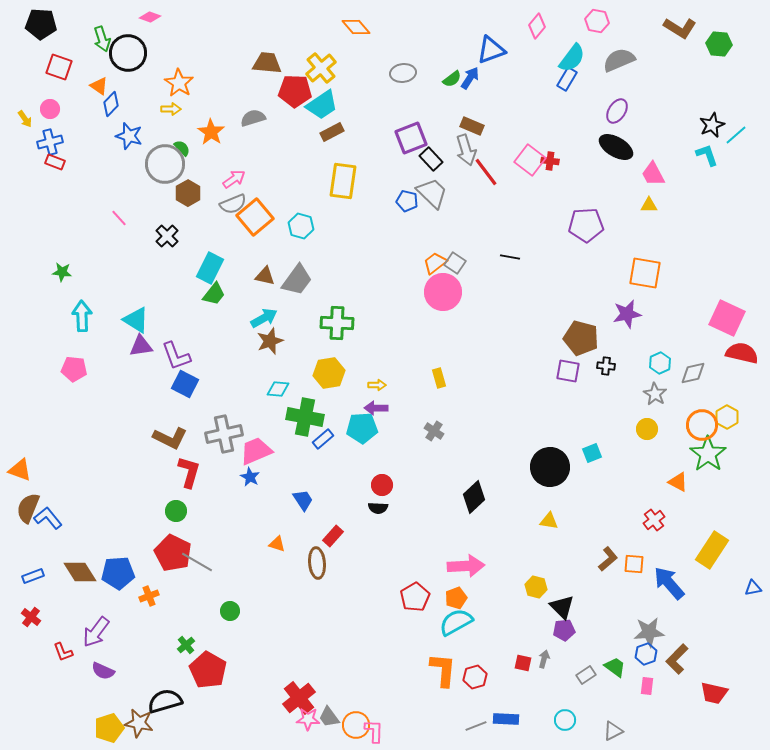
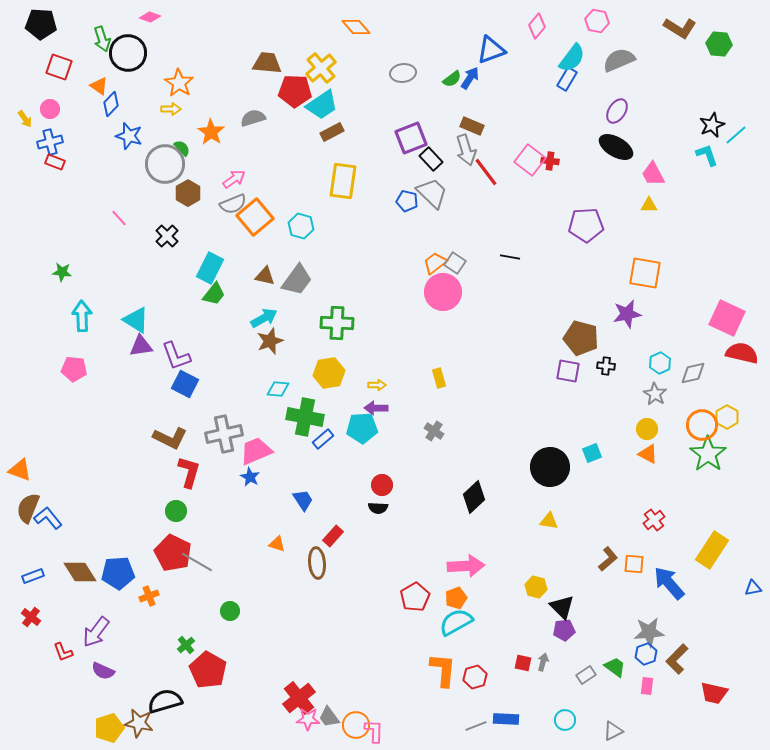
orange triangle at (678, 482): moved 30 px left, 28 px up
gray arrow at (544, 659): moved 1 px left, 3 px down
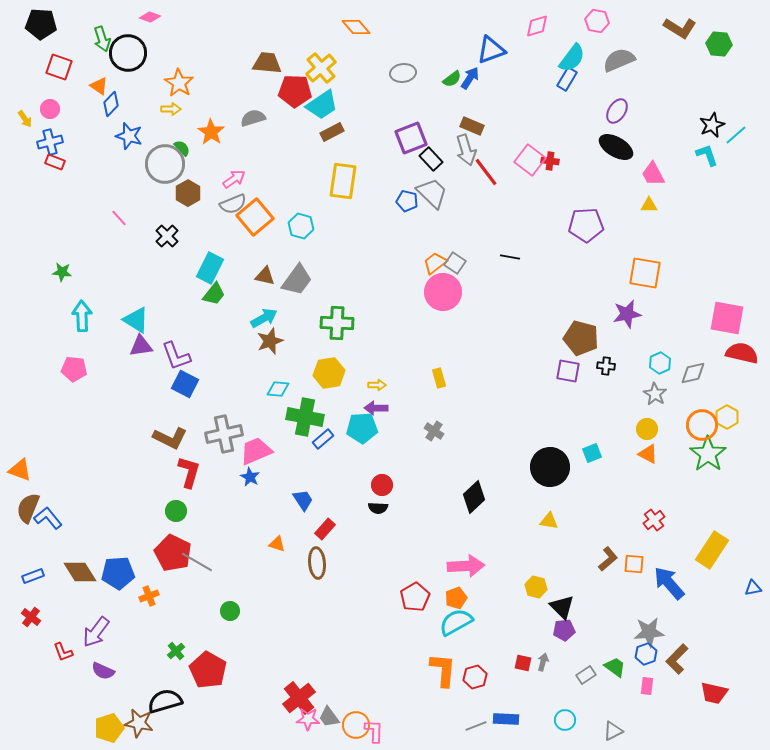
pink diamond at (537, 26): rotated 35 degrees clockwise
pink square at (727, 318): rotated 15 degrees counterclockwise
red rectangle at (333, 536): moved 8 px left, 7 px up
green cross at (186, 645): moved 10 px left, 6 px down
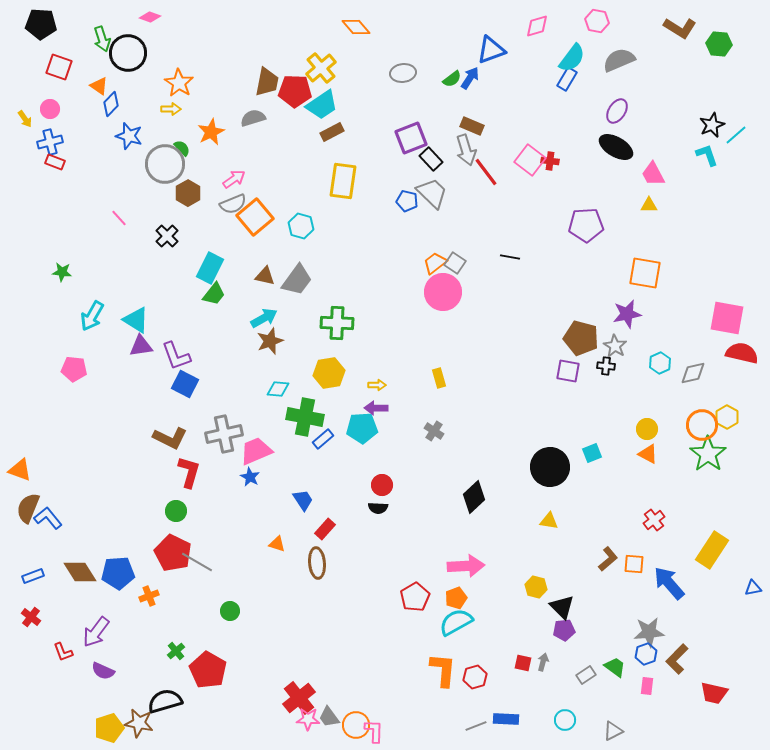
brown trapezoid at (267, 63): moved 19 px down; rotated 96 degrees clockwise
orange star at (211, 132): rotated 12 degrees clockwise
cyan arrow at (82, 316): moved 10 px right; rotated 148 degrees counterclockwise
gray star at (655, 394): moved 40 px left, 48 px up
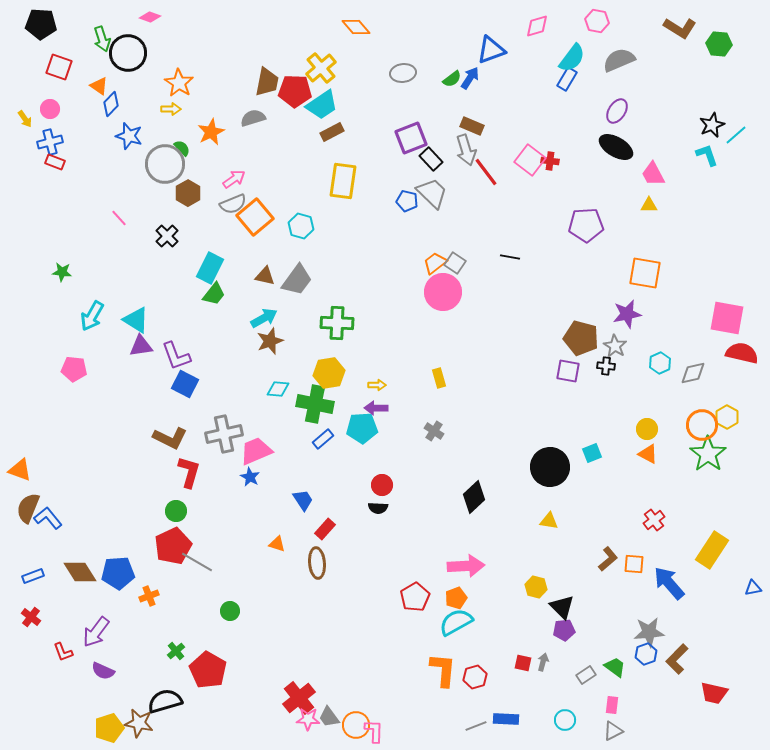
green cross at (305, 417): moved 10 px right, 13 px up
red pentagon at (173, 553): moved 7 px up; rotated 21 degrees clockwise
pink rectangle at (647, 686): moved 35 px left, 19 px down
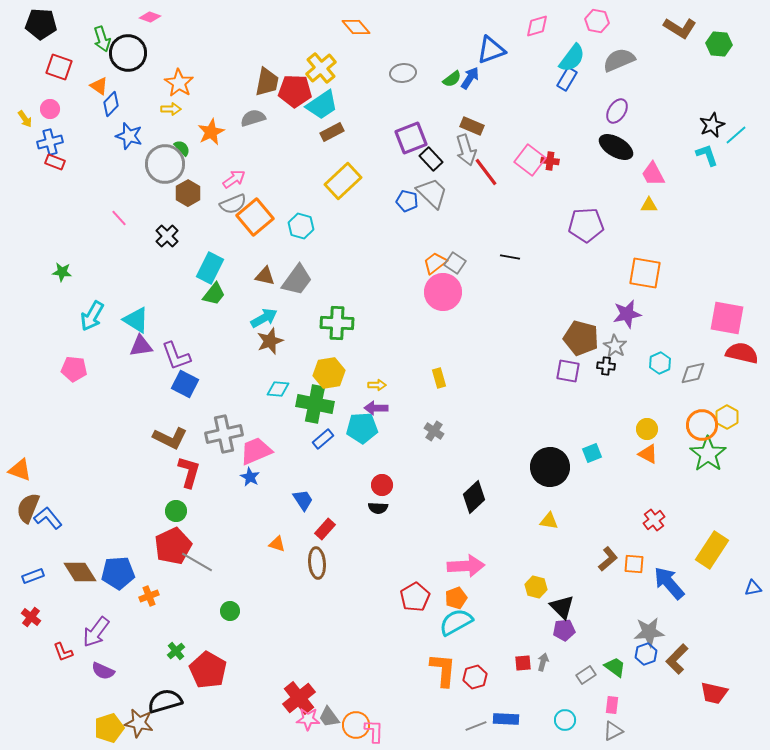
yellow rectangle at (343, 181): rotated 39 degrees clockwise
red square at (523, 663): rotated 18 degrees counterclockwise
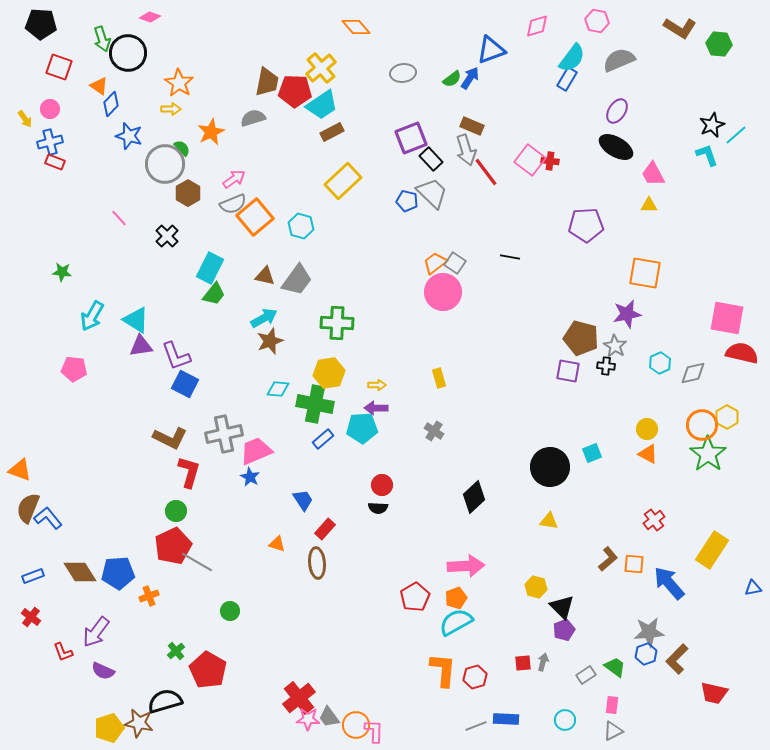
purple pentagon at (564, 630): rotated 15 degrees counterclockwise
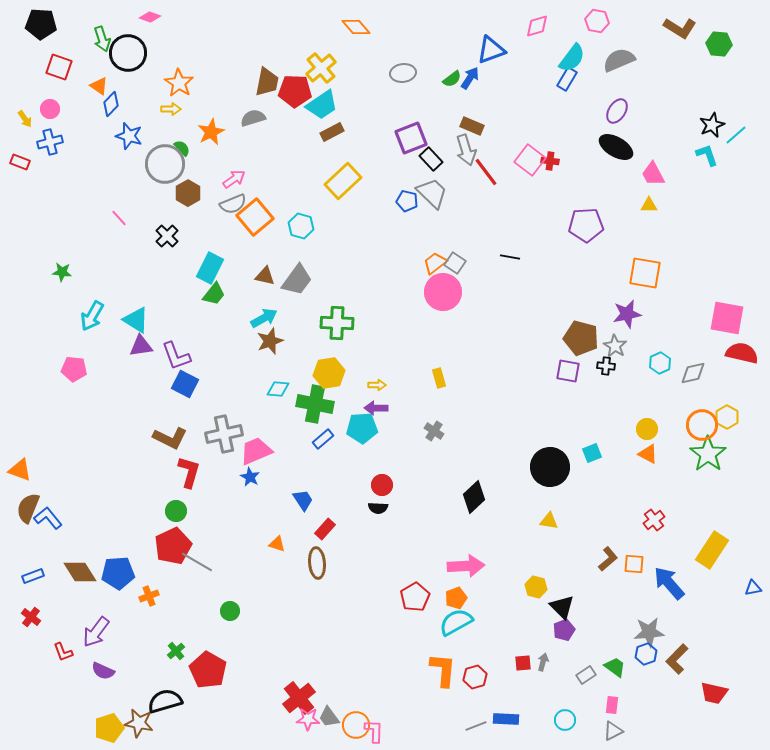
red rectangle at (55, 162): moved 35 px left
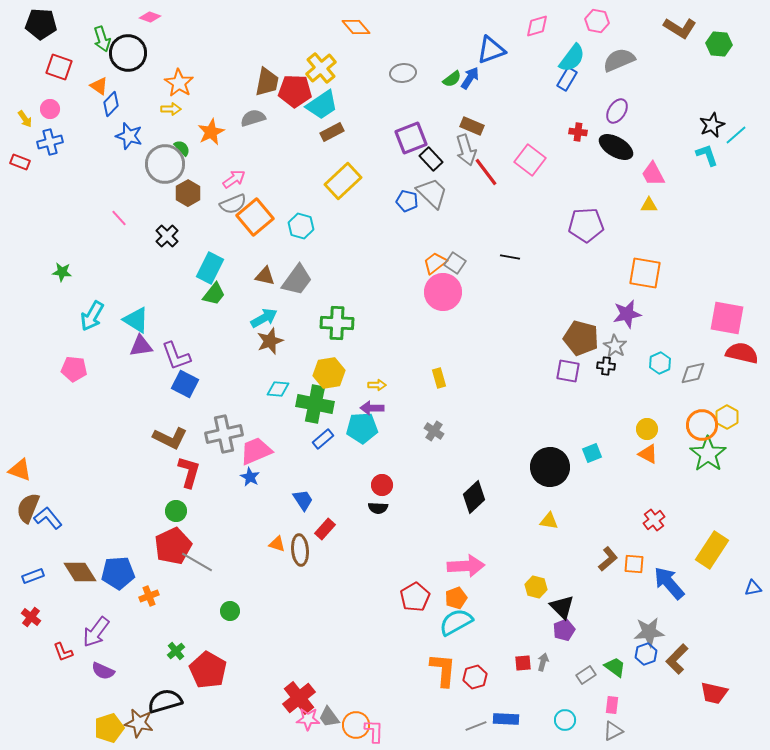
red cross at (550, 161): moved 28 px right, 29 px up
purple arrow at (376, 408): moved 4 px left
brown ellipse at (317, 563): moved 17 px left, 13 px up
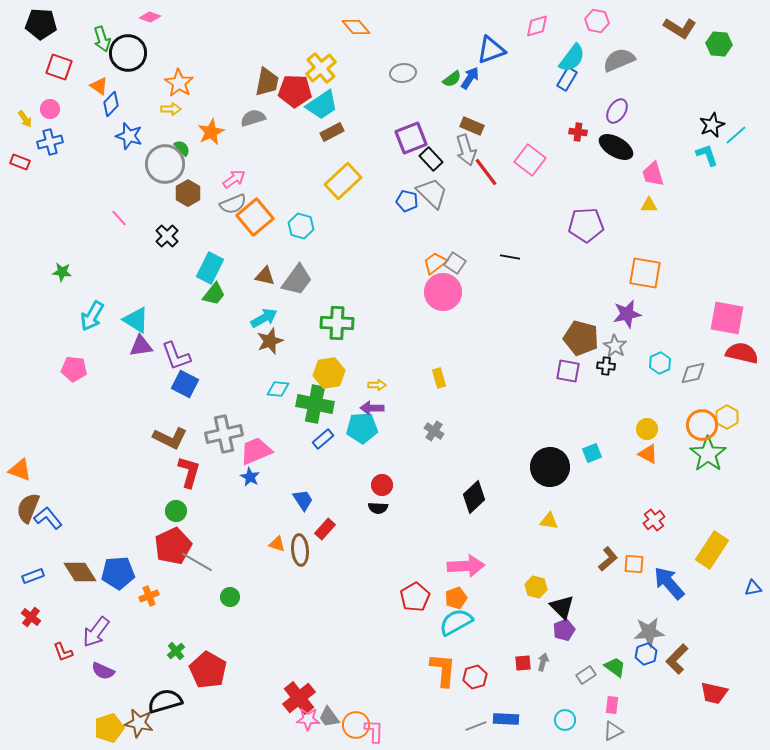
pink trapezoid at (653, 174): rotated 12 degrees clockwise
green circle at (230, 611): moved 14 px up
